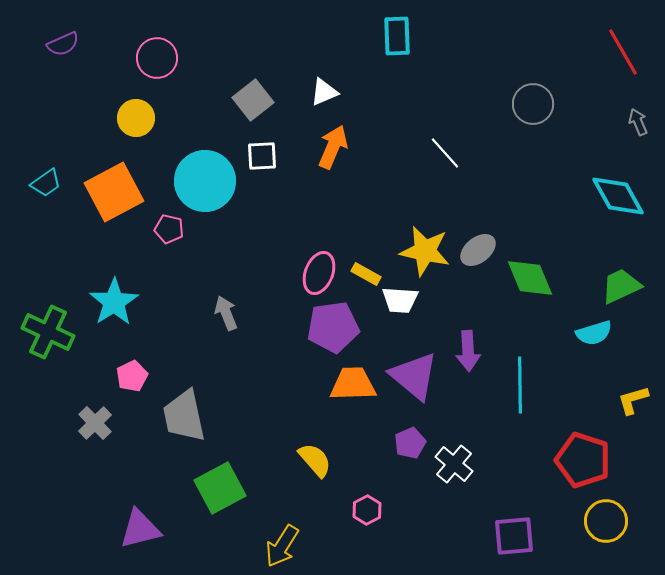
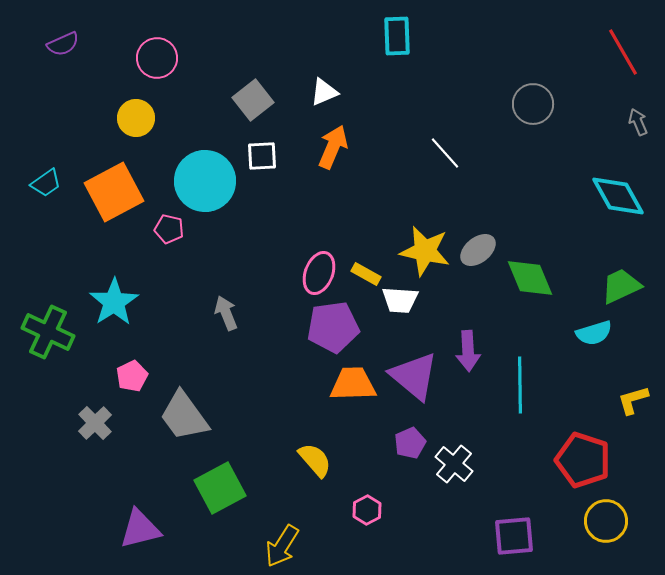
gray trapezoid at (184, 416): rotated 24 degrees counterclockwise
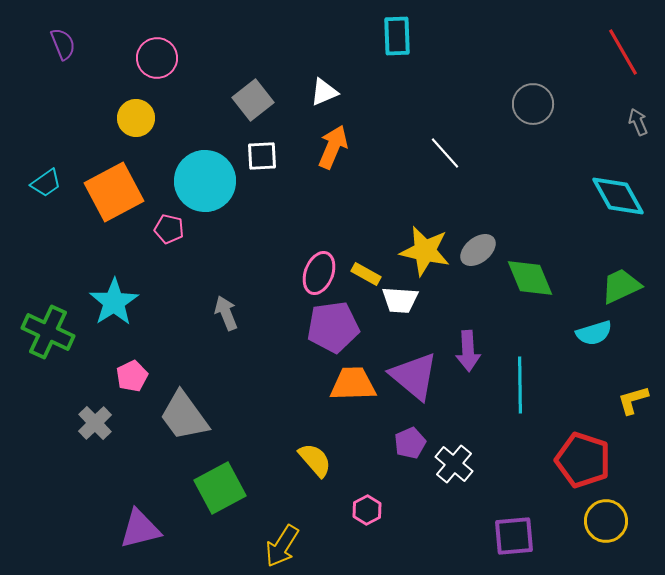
purple semicircle at (63, 44): rotated 88 degrees counterclockwise
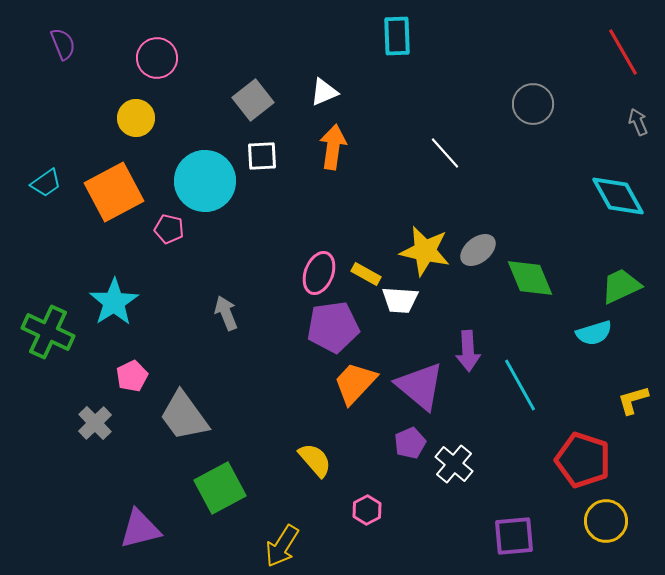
orange arrow at (333, 147): rotated 15 degrees counterclockwise
purple triangle at (414, 376): moved 6 px right, 10 px down
orange trapezoid at (353, 384): moved 2 px right, 1 px up; rotated 45 degrees counterclockwise
cyan line at (520, 385): rotated 28 degrees counterclockwise
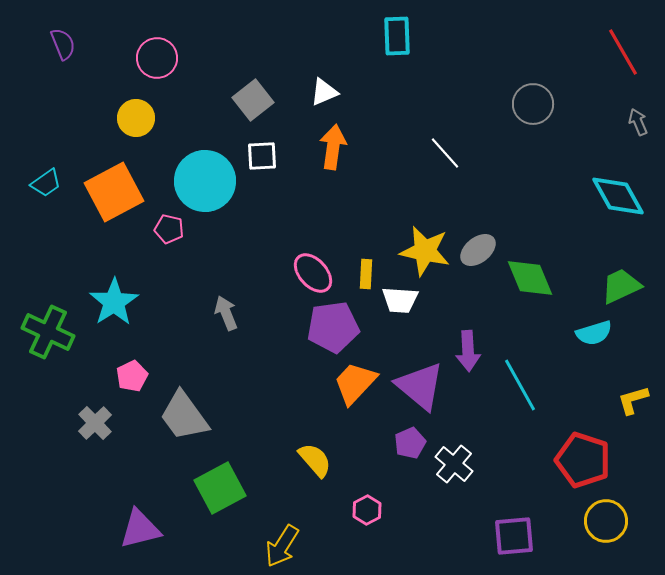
pink ellipse at (319, 273): moved 6 px left; rotated 63 degrees counterclockwise
yellow rectangle at (366, 274): rotated 64 degrees clockwise
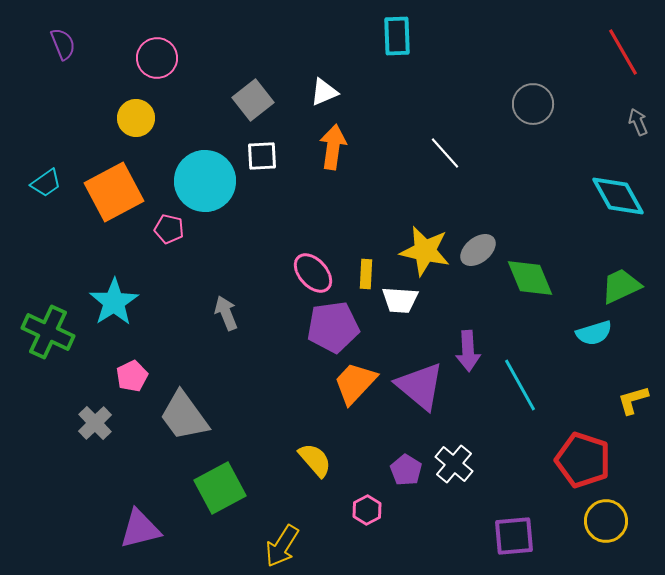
purple pentagon at (410, 443): moved 4 px left, 27 px down; rotated 16 degrees counterclockwise
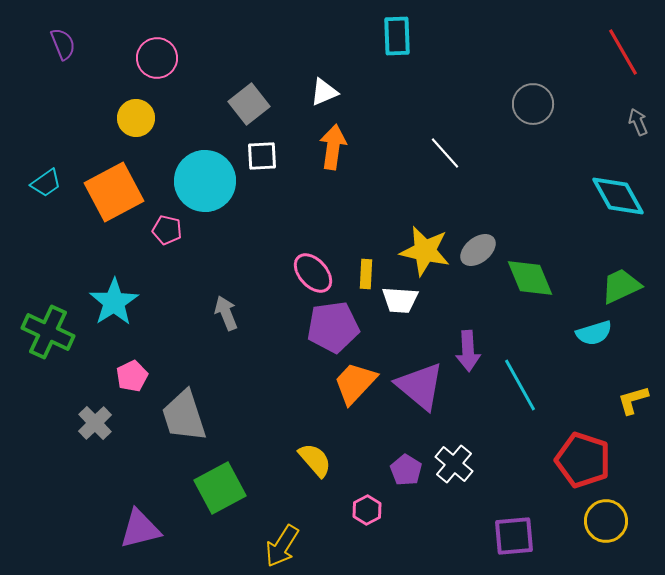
gray square at (253, 100): moved 4 px left, 4 px down
pink pentagon at (169, 229): moved 2 px left, 1 px down
gray trapezoid at (184, 416): rotated 18 degrees clockwise
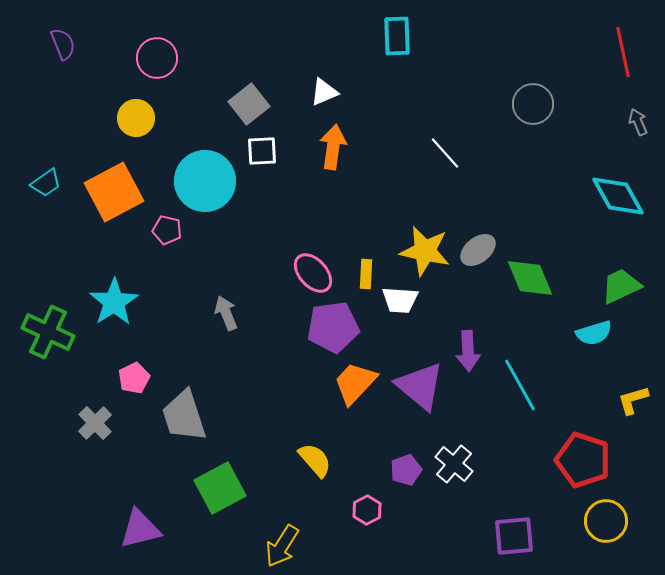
red line at (623, 52): rotated 18 degrees clockwise
white square at (262, 156): moved 5 px up
pink pentagon at (132, 376): moved 2 px right, 2 px down
purple pentagon at (406, 470): rotated 20 degrees clockwise
